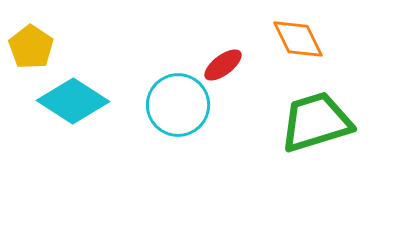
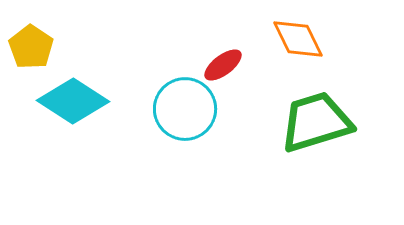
cyan circle: moved 7 px right, 4 px down
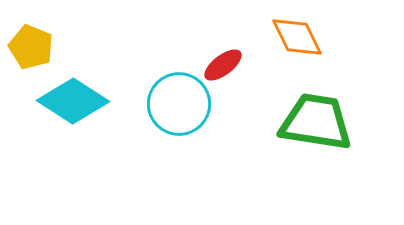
orange diamond: moved 1 px left, 2 px up
yellow pentagon: rotated 12 degrees counterclockwise
cyan circle: moved 6 px left, 5 px up
green trapezoid: rotated 26 degrees clockwise
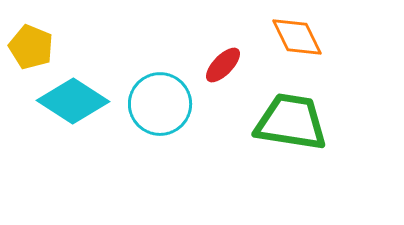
red ellipse: rotated 9 degrees counterclockwise
cyan circle: moved 19 px left
green trapezoid: moved 25 px left
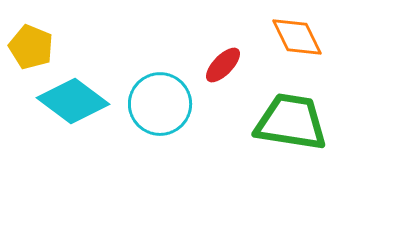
cyan diamond: rotated 4 degrees clockwise
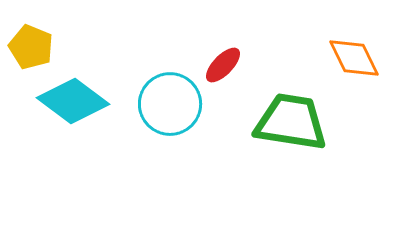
orange diamond: moved 57 px right, 21 px down
cyan circle: moved 10 px right
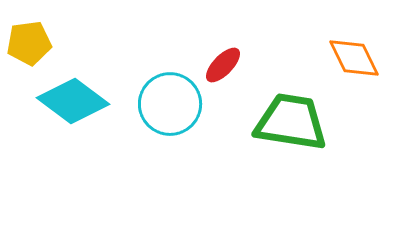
yellow pentagon: moved 2 px left, 4 px up; rotated 30 degrees counterclockwise
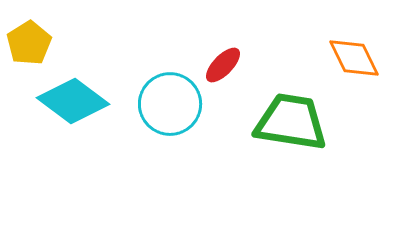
yellow pentagon: rotated 24 degrees counterclockwise
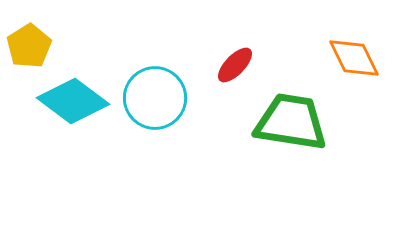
yellow pentagon: moved 3 px down
red ellipse: moved 12 px right
cyan circle: moved 15 px left, 6 px up
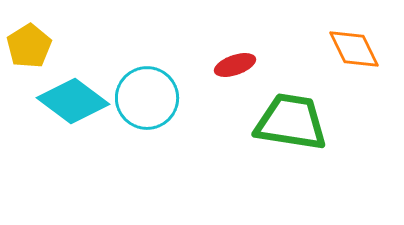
orange diamond: moved 9 px up
red ellipse: rotated 27 degrees clockwise
cyan circle: moved 8 px left
